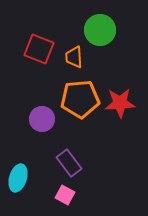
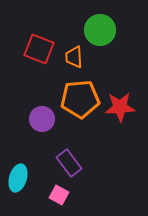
red star: moved 4 px down
pink square: moved 6 px left
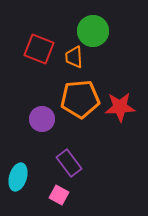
green circle: moved 7 px left, 1 px down
cyan ellipse: moved 1 px up
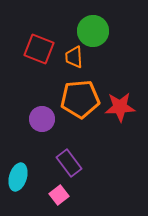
pink square: rotated 24 degrees clockwise
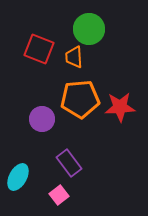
green circle: moved 4 px left, 2 px up
cyan ellipse: rotated 12 degrees clockwise
